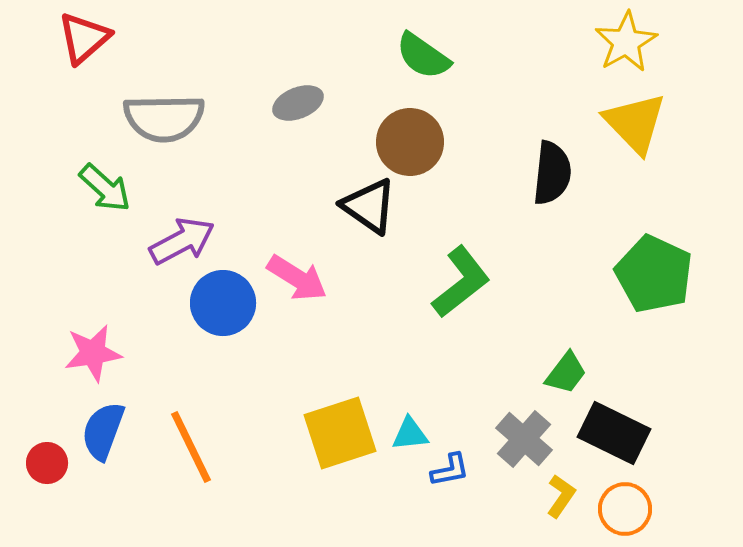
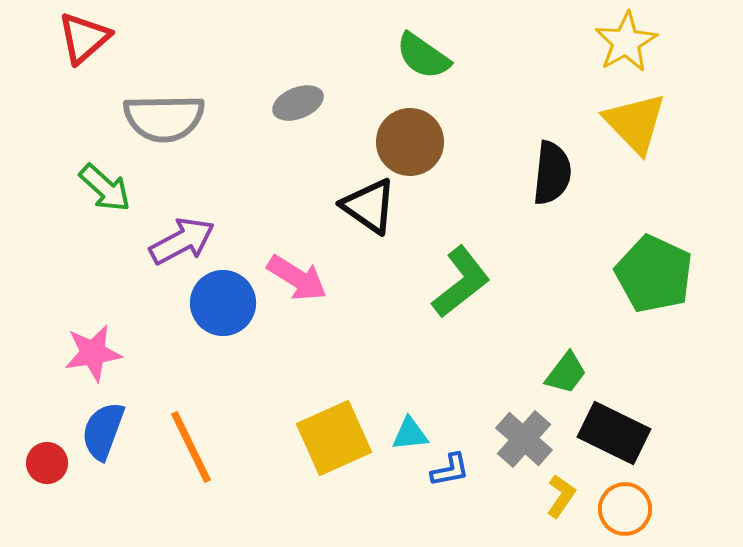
yellow square: moved 6 px left, 5 px down; rotated 6 degrees counterclockwise
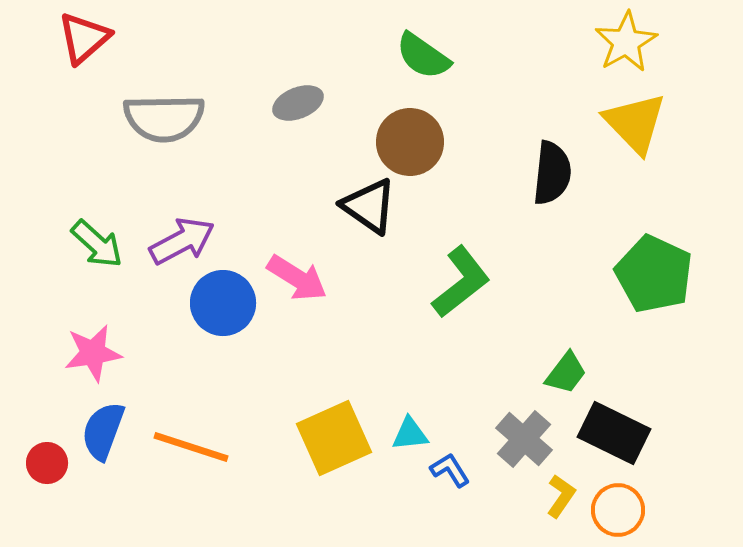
green arrow: moved 8 px left, 56 px down
orange line: rotated 46 degrees counterclockwise
blue L-shape: rotated 111 degrees counterclockwise
orange circle: moved 7 px left, 1 px down
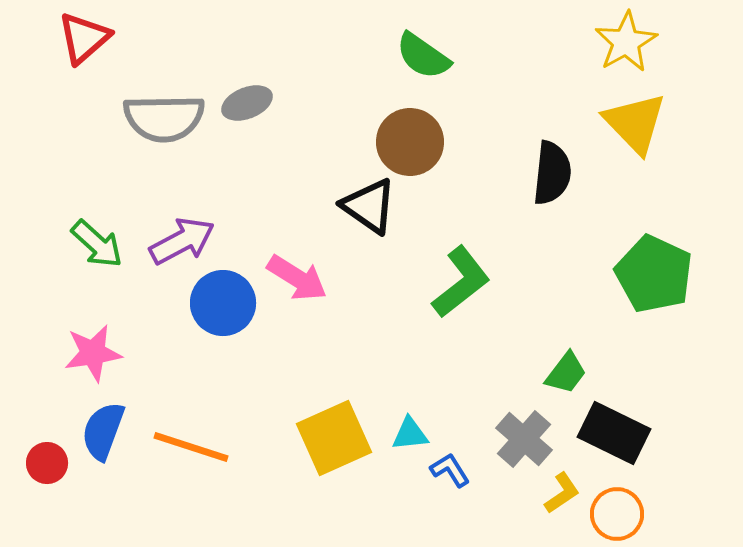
gray ellipse: moved 51 px left
yellow L-shape: moved 1 px right, 3 px up; rotated 21 degrees clockwise
orange circle: moved 1 px left, 4 px down
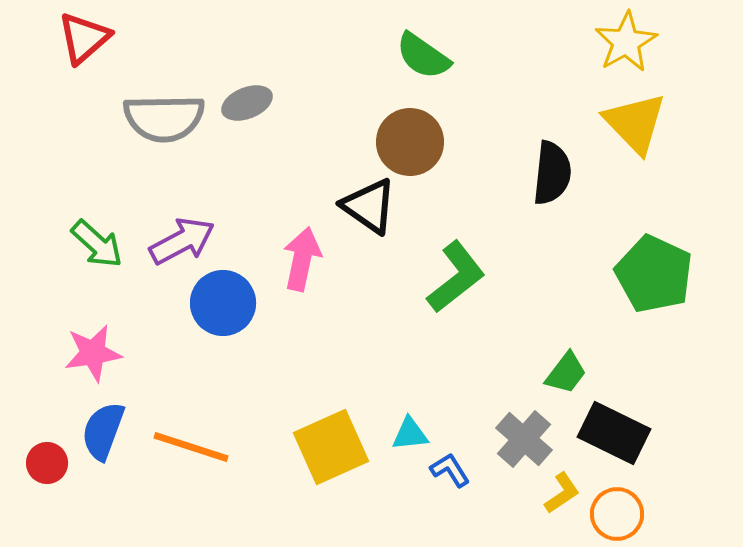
pink arrow: moved 5 px right, 19 px up; rotated 110 degrees counterclockwise
green L-shape: moved 5 px left, 5 px up
yellow square: moved 3 px left, 9 px down
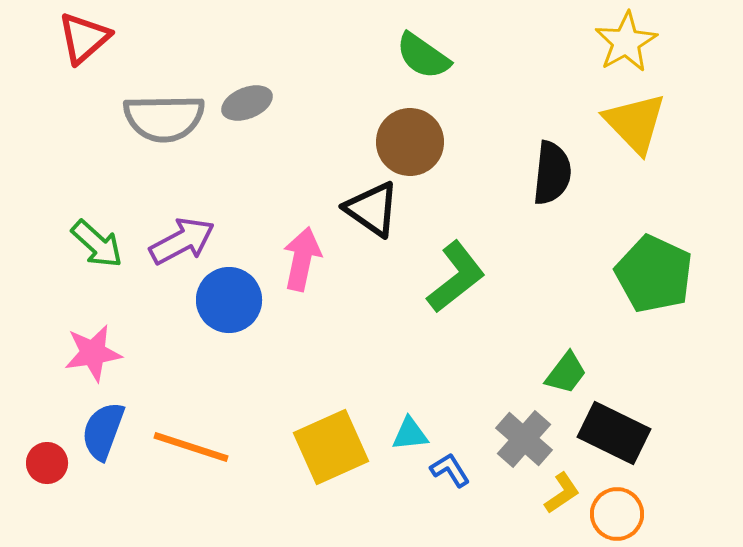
black triangle: moved 3 px right, 3 px down
blue circle: moved 6 px right, 3 px up
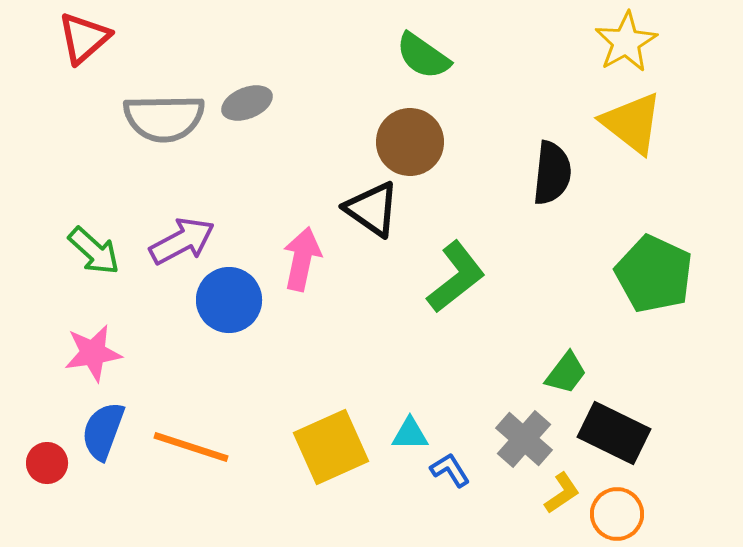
yellow triangle: moved 3 px left; rotated 8 degrees counterclockwise
green arrow: moved 3 px left, 7 px down
cyan triangle: rotated 6 degrees clockwise
